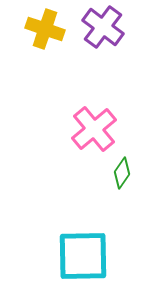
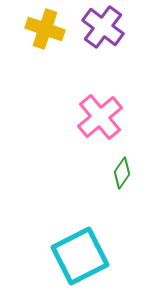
pink cross: moved 6 px right, 12 px up
cyan square: moved 3 px left; rotated 26 degrees counterclockwise
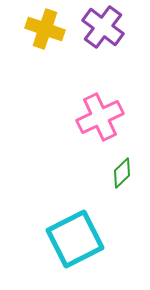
pink cross: rotated 15 degrees clockwise
green diamond: rotated 12 degrees clockwise
cyan square: moved 5 px left, 17 px up
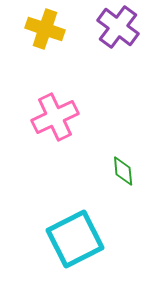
purple cross: moved 15 px right
pink cross: moved 45 px left
green diamond: moved 1 px right, 2 px up; rotated 52 degrees counterclockwise
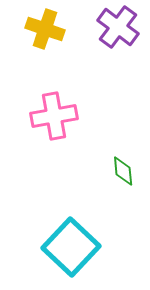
pink cross: moved 1 px left, 1 px up; rotated 15 degrees clockwise
cyan square: moved 4 px left, 8 px down; rotated 20 degrees counterclockwise
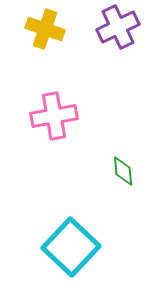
purple cross: rotated 27 degrees clockwise
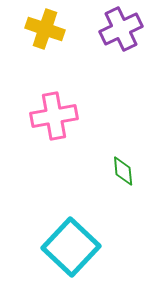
purple cross: moved 3 px right, 2 px down
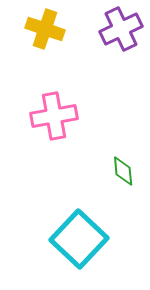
cyan square: moved 8 px right, 8 px up
